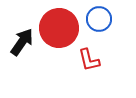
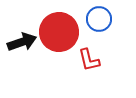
red circle: moved 4 px down
black arrow: rotated 36 degrees clockwise
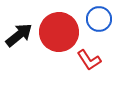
black arrow: moved 3 px left, 7 px up; rotated 20 degrees counterclockwise
red L-shape: rotated 20 degrees counterclockwise
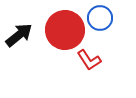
blue circle: moved 1 px right, 1 px up
red circle: moved 6 px right, 2 px up
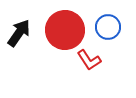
blue circle: moved 8 px right, 9 px down
black arrow: moved 2 px up; rotated 16 degrees counterclockwise
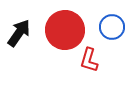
blue circle: moved 4 px right
red L-shape: rotated 50 degrees clockwise
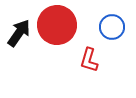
red circle: moved 8 px left, 5 px up
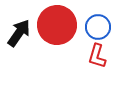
blue circle: moved 14 px left
red L-shape: moved 8 px right, 4 px up
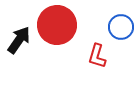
blue circle: moved 23 px right
black arrow: moved 7 px down
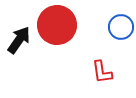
red L-shape: moved 5 px right, 16 px down; rotated 25 degrees counterclockwise
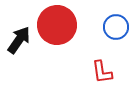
blue circle: moved 5 px left
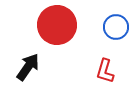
black arrow: moved 9 px right, 27 px down
red L-shape: moved 3 px right, 1 px up; rotated 25 degrees clockwise
